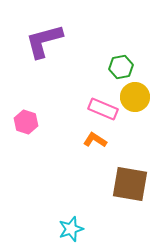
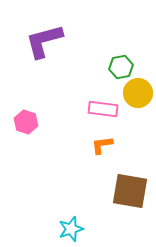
yellow circle: moved 3 px right, 4 px up
pink rectangle: rotated 16 degrees counterclockwise
orange L-shape: moved 7 px right, 5 px down; rotated 40 degrees counterclockwise
brown square: moved 7 px down
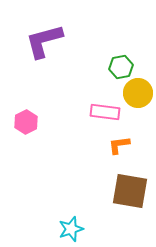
pink rectangle: moved 2 px right, 3 px down
pink hexagon: rotated 15 degrees clockwise
orange L-shape: moved 17 px right
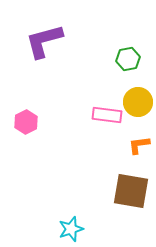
green hexagon: moved 7 px right, 8 px up
yellow circle: moved 9 px down
pink rectangle: moved 2 px right, 3 px down
orange L-shape: moved 20 px right
brown square: moved 1 px right
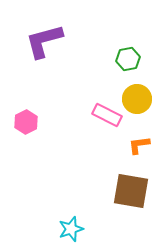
yellow circle: moved 1 px left, 3 px up
pink rectangle: rotated 20 degrees clockwise
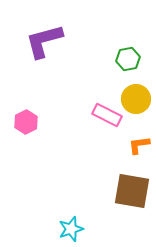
yellow circle: moved 1 px left
brown square: moved 1 px right
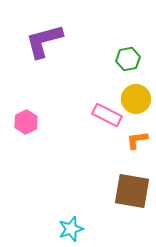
orange L-shape: moved 2 px left, 5 px up
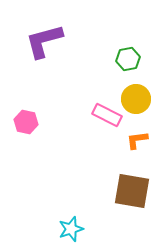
pink hexagon: rotated 20 degrees counterclockwise
